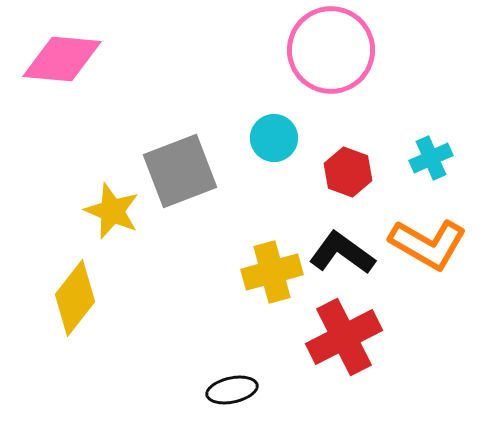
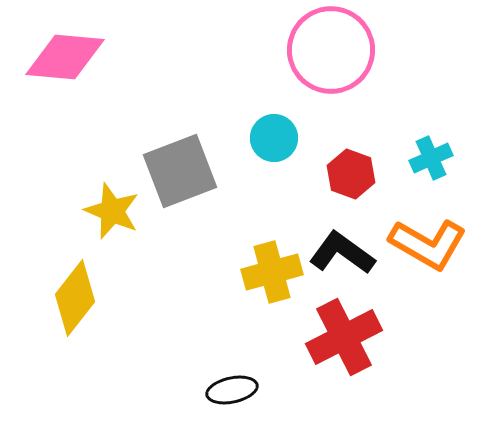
pink diamond: moved 3 px right, 2 px up
red hexagon: moved 3 px right, 2 px down
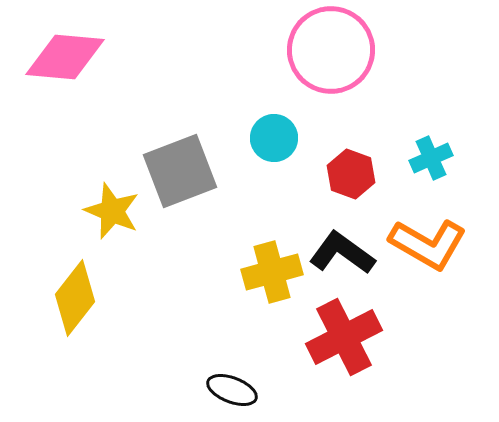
black ellipse: rotated 33 degrees clockwise
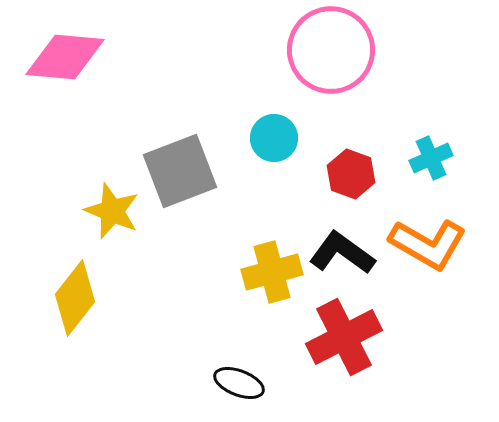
black ellipse: moved 7 px right, 7 px up
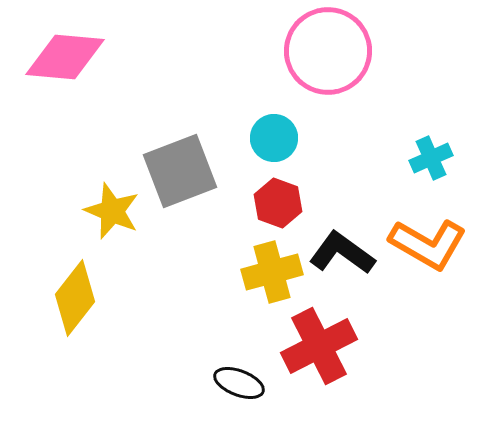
pink circle: moved 3 px left, 1 px down
red hexagon: moved 73 px left, 29 px down
red cross: moved 25 px left, 9 px down
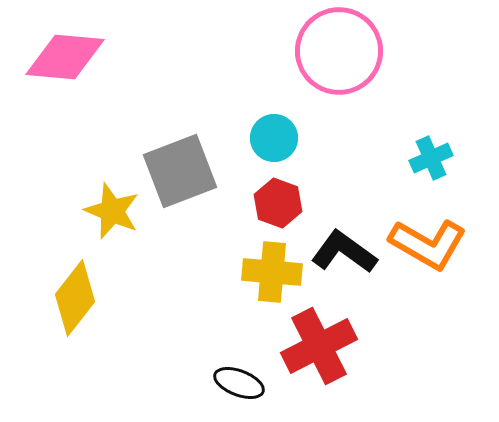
pink circle: moved 11 px right
black L-shape: moved 2 px right, 1 px up
yellow cross: rotated 20 degrees clockwise
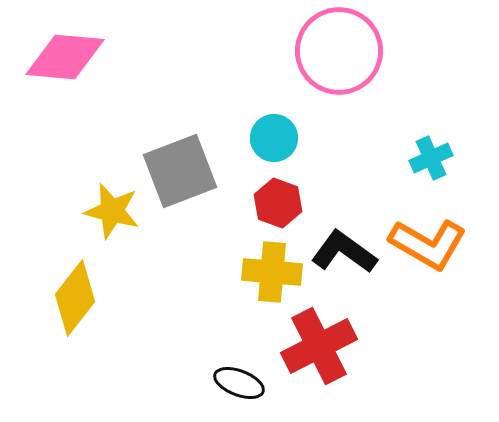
yellow star: rotated 8 degrees counterclockwise
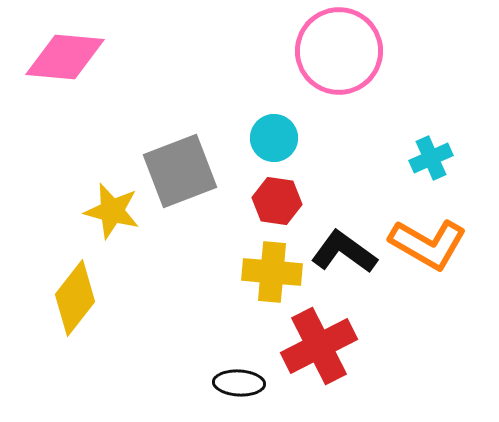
red hexagon: moved 1 px left, 2 px up; rotated 12 degrees counterclockwise
black ellipse: rotated 18 degrees counterclockwise
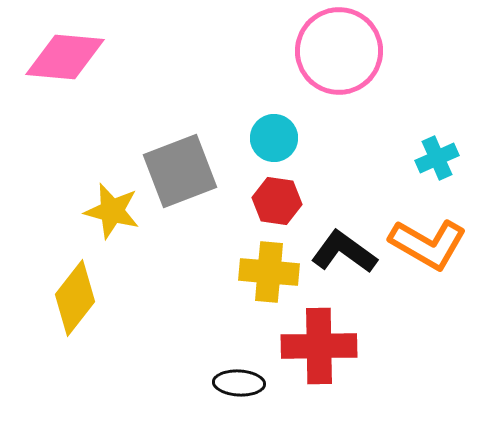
cyan cross: moved 6 px right
yellow cross: moved 3 px left
red cross: rotated 26 degrees clockwise
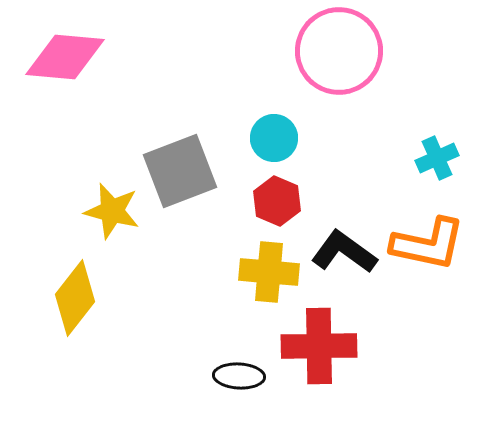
red hexagon: rotated 15 degrees clockwise
orange L-shape: rotated 18 degrees counterclockwise
black ellipse: moved 7 px up
